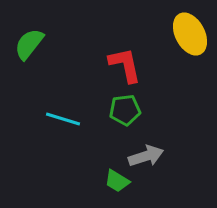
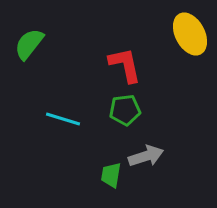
green trapezoid: moved 6 px left, 6 px up; rotated 68 degrees clockwise
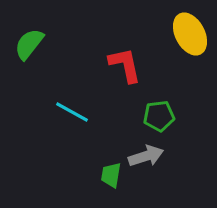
green pentagon: moved 34 px right, 6 px down
cyan line: moved 9 px right, 7 px up; rotated 12 degrees clockwise
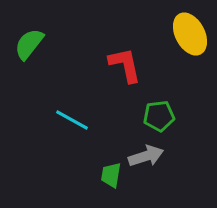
cyan line: moved 8 px down
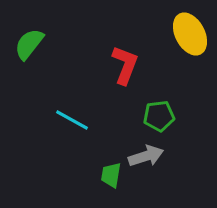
red L-shape: rotated 33 degrees clockwise
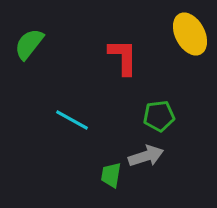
red L-shape: moved 2 px left, 8 px up; rotated 21 degrees counterclockwise
